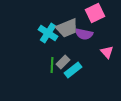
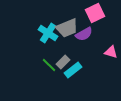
purple semicircle: rotated 42 degrees counterclockwise
pink triangle: moved 4 px right; rotated 32 degrees counterclockwise
green line: moved 3 px left; rotated 49 degrees counterclockwise
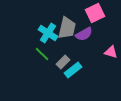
gray trapezoid: rotated 55 degrees counterclockwise
green line: moved 7 px left, 11 px up
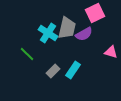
green line: moved 15 px left
gray rectangle: moved 10 px left, 9 px down
cyan rectangle: rotated 18 degrees counterclockwise
